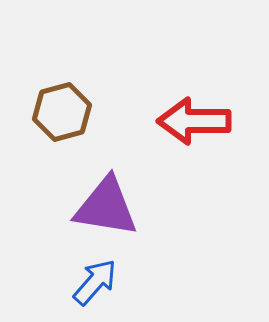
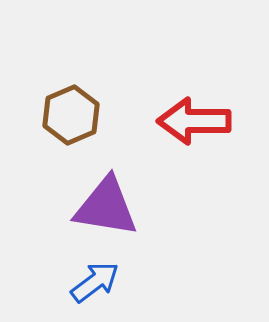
brown hexagon: moved 9 px right, 3 px down; rotated 8 degrees counterclockwise
blue arrow: rotated 12 degrees clockwise
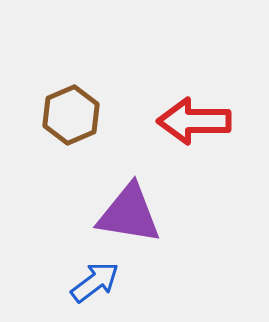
purple triangle: moved 23 px right, 7 px down
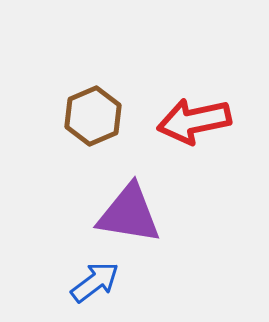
brown hexagon: moved 22 px right, 1 px down
red arrow: rotated 12 degrees counterclockwise
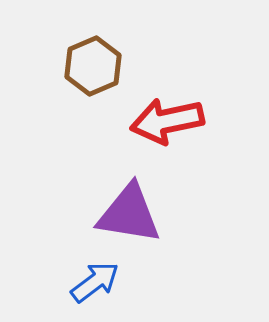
brown hexagon: moved 50 px up
red arrow: moved 27 px left
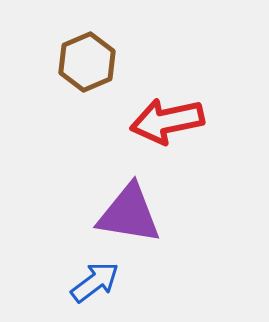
brown hexagon: moved 6 px left, 4 px up
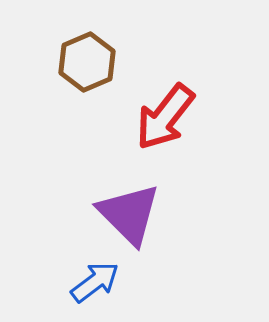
red arrow: moved 2 px left, 4 px up; rotated 40 degrees counterclockwise
purple triangle: rotated 36 degrees clockwise
